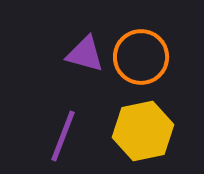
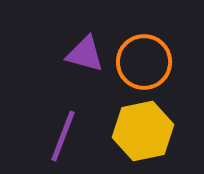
orange circle: moved 3 px right, 5 px down
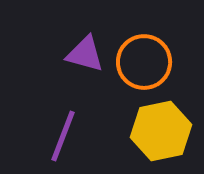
yellow hexagon: moved 18 px right
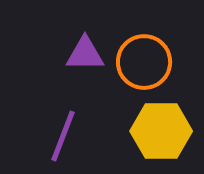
purple triangle: rotated 15 degrees counterclockwise
yellow hexagon: rotated 12 degrees clockwise
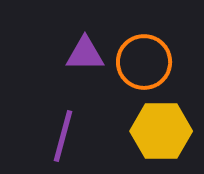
purple line: rotated 6 degrees counterclockwise
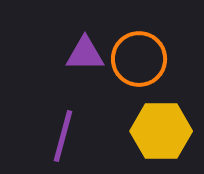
orange circle: moved 5 px left, 3 px up
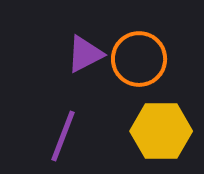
purple triangle: rotated 27 degrees counterclockwise
purple line: rotated 6 degrees clockwise
